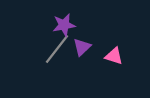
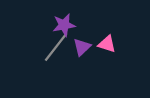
gray line: moved 1 px left, 2 px up
pink triangle: moved 7 px left, 12 px up
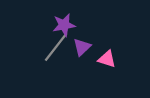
pink triangle: moved 15 px down
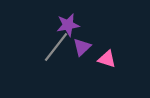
purple star: moved 4 px right
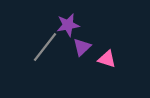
gray line: moved 11 px left
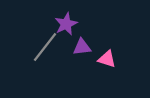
purple star: moved 2 px left, 1 px up; rotated 15 degrees counterclockwise
purple triangle: rotated 36 degrees clockwise
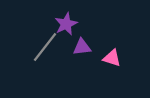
pink triangle: moved 5 px right, 1 px up
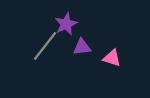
gray line: moved 1 px up
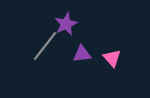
purple triangle: moved 7 px down
pink triangle: rotated 30 degrees clockwise
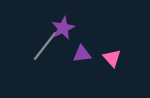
purple star: moved 3 px left, 4 px down
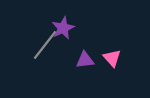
gray line: moved 1 px up
purple triangle: moved 3 px right, 6 px down
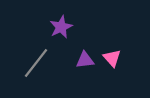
purple star: moved 2 px left, 1 px up
gray line: moved 9 px left, 18 px down
